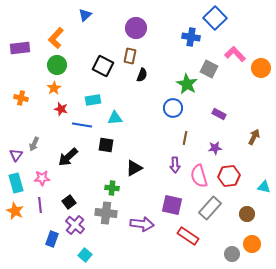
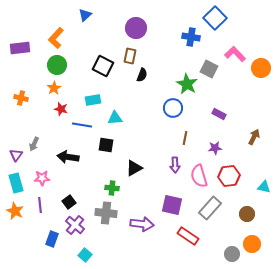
black arrow at (68, 157): rotated 50 degrees clockwise
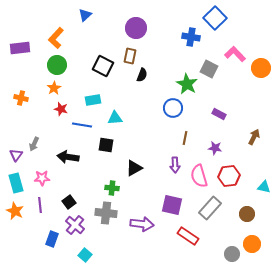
purple star at (215, 148): rotated 16 degrees clockwise
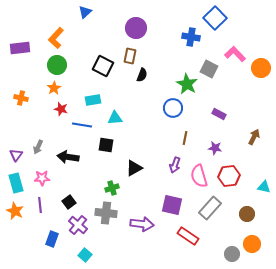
blue triangle at (85, 15): moved 3 px up
gray arrow at (34, 144): moved 4 px right, 3 px down
purple arrow at (175, 165): rotated 21 degrees clockwise
green cross at (112, 188): rotated 24 degrees counterclockwise
purple cross at (75, 225): moved 3 px right
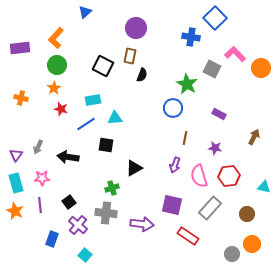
gray square at (209, 69): moved 3 px right
blue line at (82, 125): moved 4 px right, 1 px up; rotated 42 degrees counterclockwise
